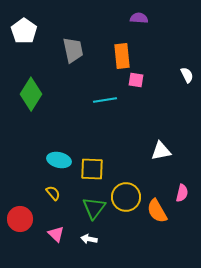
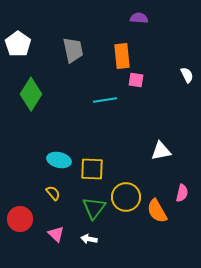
white pentagon: moved 6 px left, 13 px down
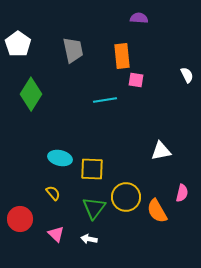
cyan ellipse: moved 1 px right, 2 px up
